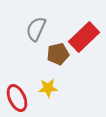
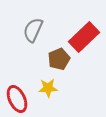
gray semicircle: moved 3 px left, 1 px down
brown pentagon: moved 1 px right, 5 px down; rotated 10 degrees counterclockwise
red ellipse: moved 1 px down
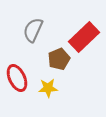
red ellipse: moved 21 px up
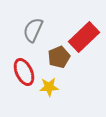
brown pentagon: moved 2 px up
red ellipse: moved 7 px right, 6 px up
yellow star: moved 1 px right, 1 px up
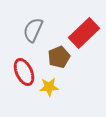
red rectangle: moved 4 px up
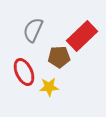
red rectangle: moved 2 px left, 3 px down
brown pentagon: rotated 20 degrees clockwise
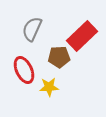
gray semicircle: moved 1 px left, 1 px up
red ellipse: moved 2 px up
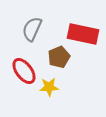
red rectangle: moved 1 px right, 2 px up; rotated 56 degrees clockwise
brown pentagon: rotated 20 degrees counterclockwise
red ellipse: moved 1 px down; rotated 12 degrees counterclockwise
